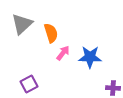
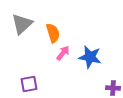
orange semicircle: moved 2 px right
blue star: rotated 10 degrees clockwise
purple square: rotated 18 degrees clockwise
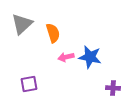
pink arrow: moved 3 px right, 4 px down; rotated 140 degrees counterclockwise
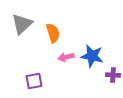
blue star: moved 2 px right, 1 px up
purple square: moved 5 px right, 3 px up
purple cross: moved 13 px up
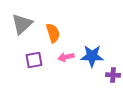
blue star: rotated 10 degrees counterclockwise
purple square: moved 21 px up
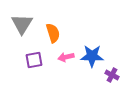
gray triangle: rotated 15 degrees counterclockwise
purple cross: moved 1 px left; rotated 24 degrees clockwise
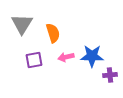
purple cross: moved 2 px left; rotated 32 degrees counterclockwise
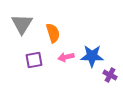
purple cross: rotated 32 degrees clockwise
